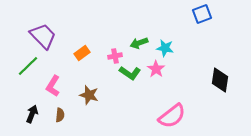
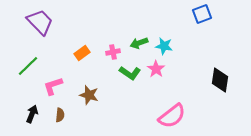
purple trapezoid: moved 3 px left, 14 px up
cyan star: moved 1 px left, 2 px up
pink cross: moved 2 px left, 4 px up
pink L-shape: rotated 40 degrees clockwise
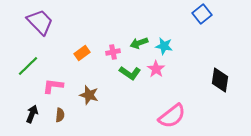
blue square: rotated 18 degrees counterclockwise
pink L-shape: rotated 25 degrees clockwise
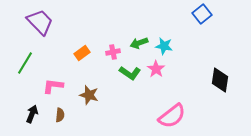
green line: moved 3 px left, 3 px up; rotated 15 degrees counterclockwise
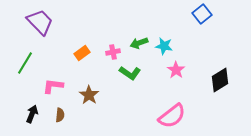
pink star: moved 20 px right, 1 px down
black diamond: rotated 50 degrees clockwise
brown star: rotated 18 degrees clockwise
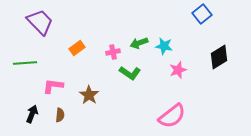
orange rectangle: moved 5 px left, 5 px up
green line: rotated 55 degrees clockwise
pink star: moved 2 px right; rotated 18 degrees clockwise
black diamond: moved 1 px left, 23 px up
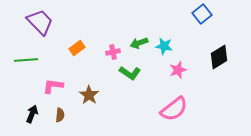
green line: moved 1 px right, 3 px up
pink semicircle: moved 2 px right, 7 px up
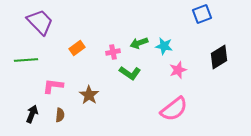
blue square: rotated 18 degrees clockwise
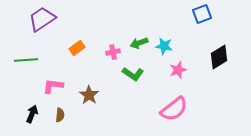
purple trapezoid: moved 2 px right, 3 px up; rotated 80 degrees counterclockwise
green L-shape: moved 3 px right, 1 px down
